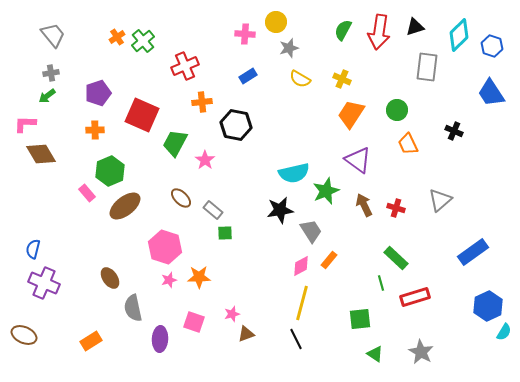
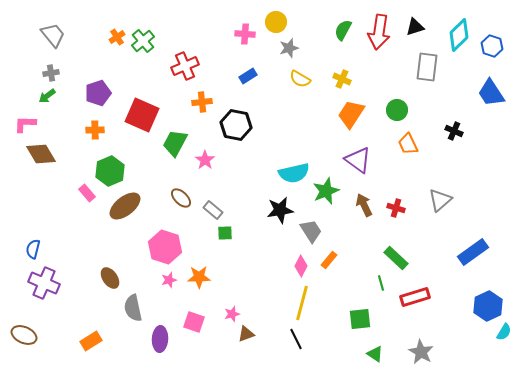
pink diamond at (301, 266): rotated 35 degrees counterclockwise
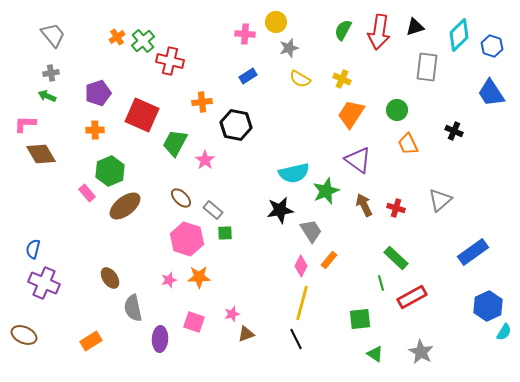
red cross at (185, 66): moved 15 px left, 5 px up; rotated 36 degrees clockwise
green arrow at (47, 96): rotated 60 degrees clockwise
pink hexagon at (165, 247): moved 22 px right, 8 px up
red rectangle at (415, 297): moved 3 px left; rotated 12 degrees counterclockwise
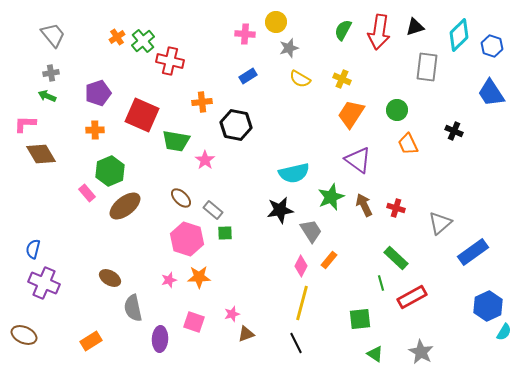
green trapezoid at (175, 143): moved 1 px right, 2 px up; rotated 108 degrees counterclockwise
green star at (326, 191): moved 5 px right, 6 px down
gray triangle at (440, 200): moved 23 px down
brown ellipse at (110, 278): rotated 25 degrees counterclockwise
black line at (296, 339): moved 4 px down
